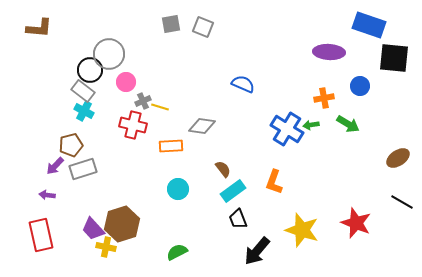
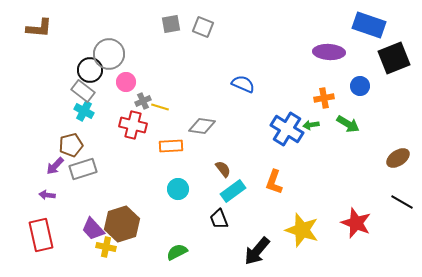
black square at (394, 58): rotated 28 degrees counterclockwise
black trapezoid at (238, 219): moved 19 px left
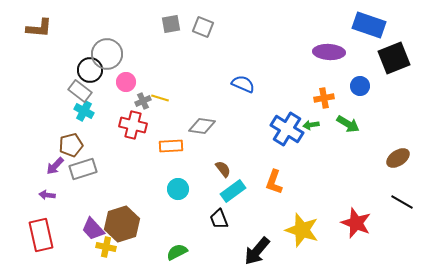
gray circle at (109, 54): moved 2 px left
gray rectangle at (83, 91): moved 3 px left
yellow line at (160, 107): moved 9 px up
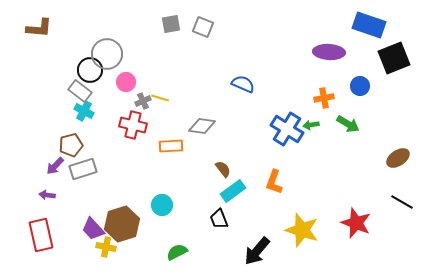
cyan circle at (178, 189): moved 16 px left, 16 px down
